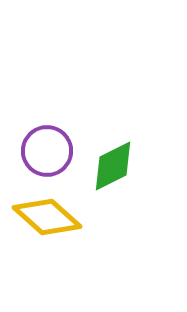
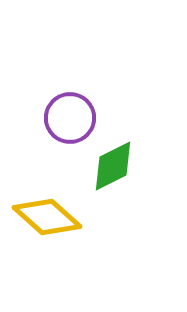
purple circle: moved 23 px right, 33 px up
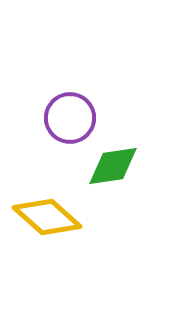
green diamond: rotated 18 degrees clockwise
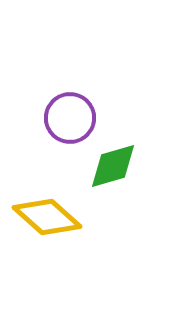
green diamond: rotated 8 degrees counterclockwise
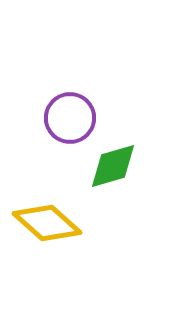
yellow diamond: moved 6 px down
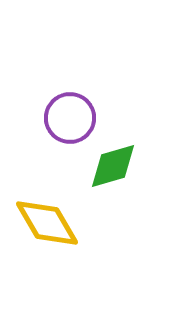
yellow diamond: rotated 18 degrees clockwise
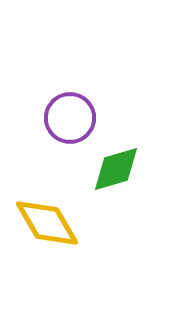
green diamond: moved 3 px right, 3 px down
